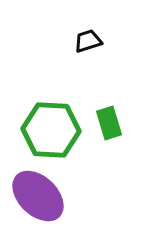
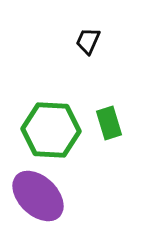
black trapezoid: rotated 48 degrees counterclockwise
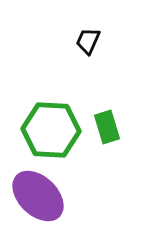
green rectangle: moved 2 px left, 4 px down
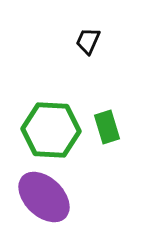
purple ellipse: moved 6 px right, 1 px down
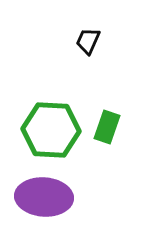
green rectangle: rotated 36 degrees clockwise
purple ellipse: rotated 40 degrees counterclockwise
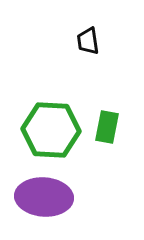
black trapezoid: rotated 32 degrees counterclockwise
green rectangle: rotated 8 degrees counterclockwise
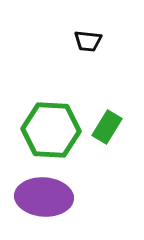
black trapezoid: rotated 76 degrees counterclockwise
green rectangle: rotated 20 degrees clockwise
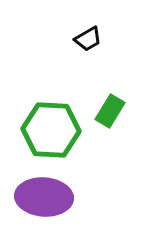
black trapezoid: moved 2 px up; rotated 36 degrees counterclockwise
green rectangle: moved 3 px right, 16 px up
